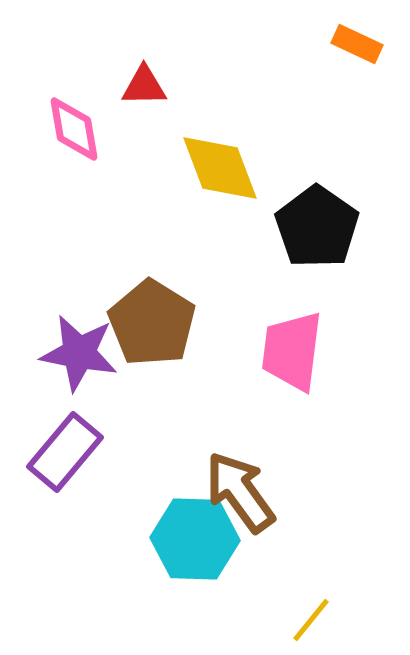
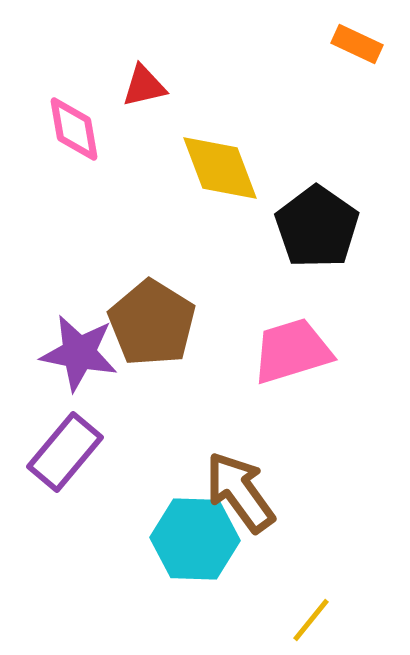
red triangle: rotated 12 degrees counterclockwise
pink trapezoid: rotated 66 degrees clockwise
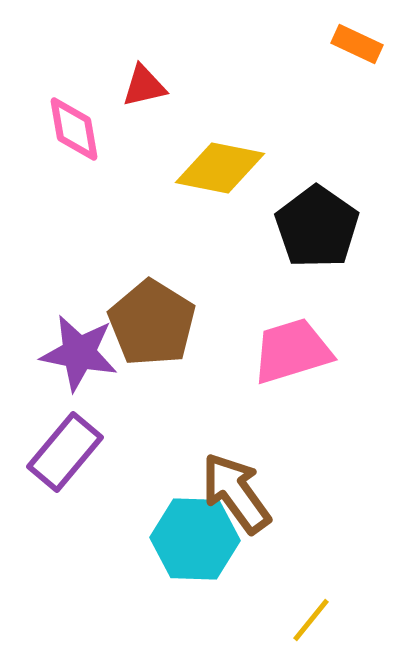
yellow diamond: rotated 58 degrees counterclockwise
brown arrow: moved 4 px left, 1 px down
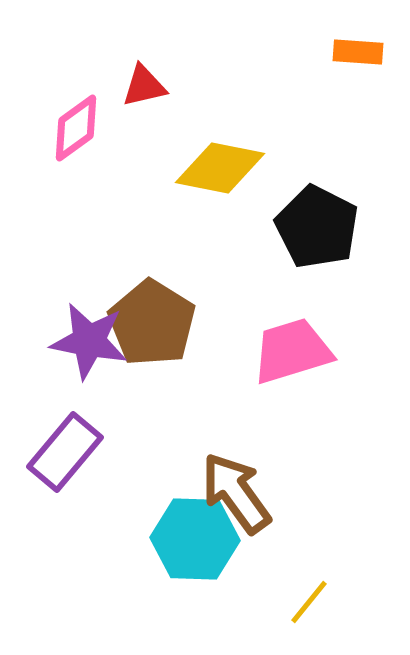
orange rectangle: moved 1 px right, 8 px down; rotated 21 degrees counterclockwise
pink diamond: moved 2 px right, 1 px up; rotated 64 degrees clockwise
black pentagon: rotated 8 degrees counterclockwise
purple star: moved 10 px right, 12 px up
yellow line: moved 2 px left, 18 px up
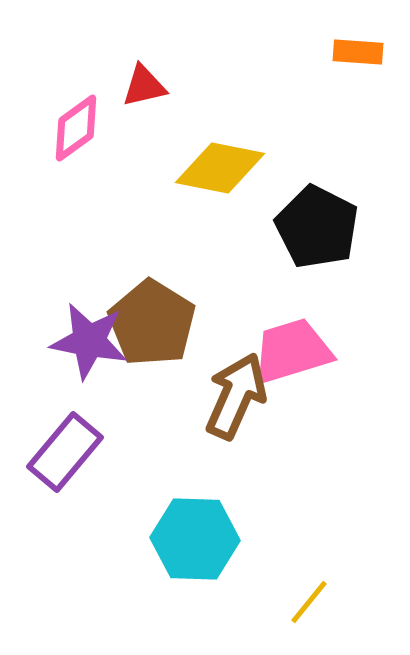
brown arrow: moved 97 px up; rotated 60 degrees clockwise
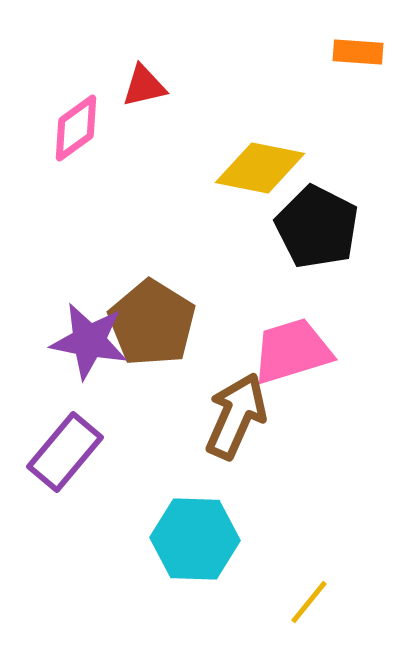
yellow diamond: moved 40 px right
brown arrow: moved 20 px down
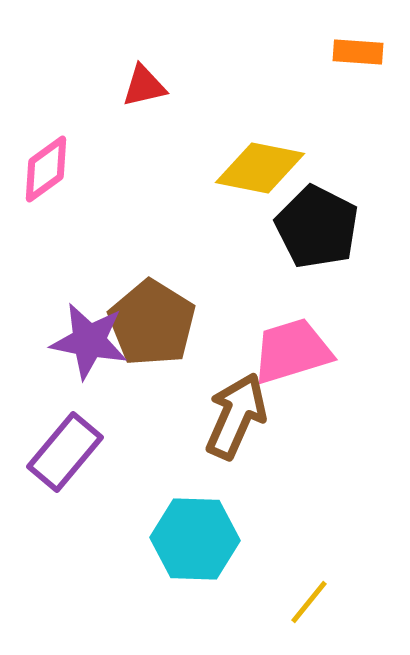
pink diamond: moved 30 px left, 41 px down
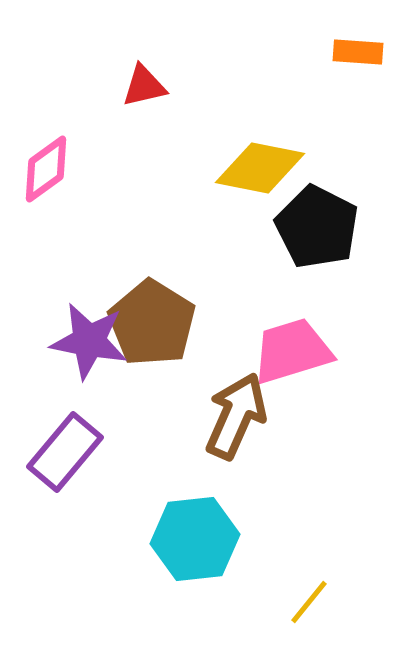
cyan hexagon: rotated 8 degrees counterclockwise
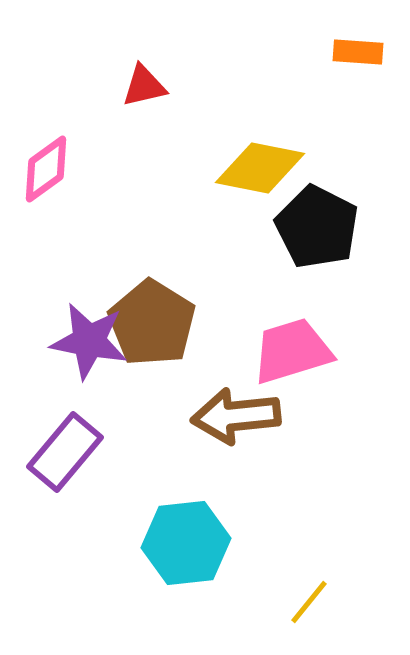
brown arrow: rotated 120 degrees counterclockwise
cyan hexagon: moved 9 px left, 4 px down
